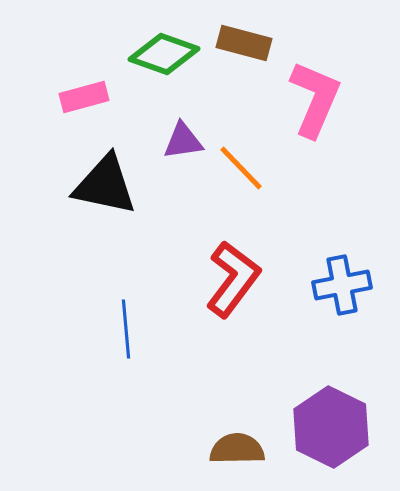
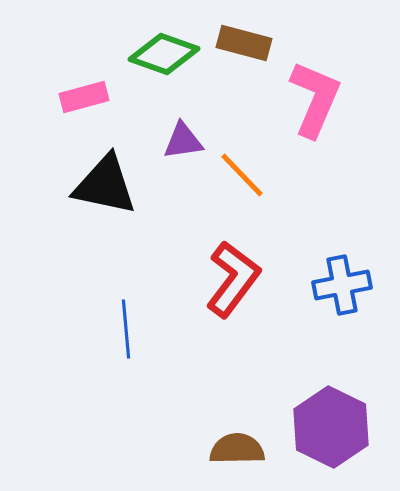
orange line: moved 1 px right, 7 px down
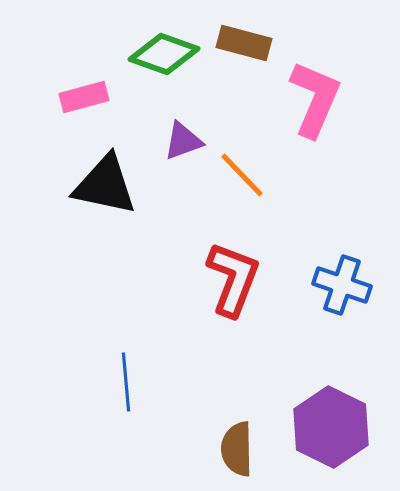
purple triangle: rotated 12 degrees counterclockwise
red L-shape: rotated 16 degrees counterclockwise
blue cross: rotated 30 degrees clockwise
blue line: moved 53 px down
brown semicircle: rotated 90 degrees counterclockwise
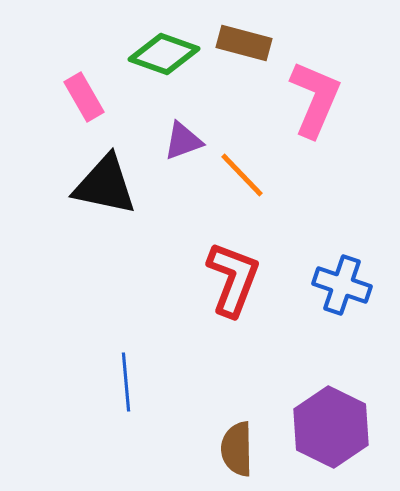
pink rectangle: rotated 75 degrees clockwise
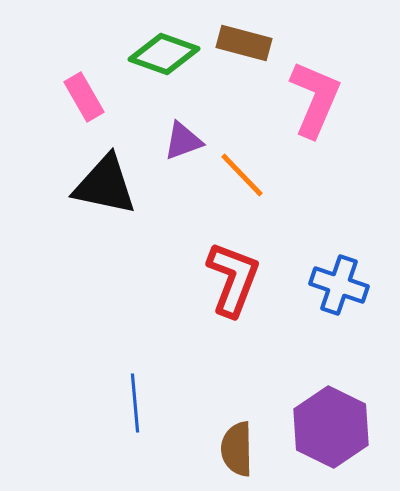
blue cross: moved 3 px left
blue line: moved 9 px right, 21 px down
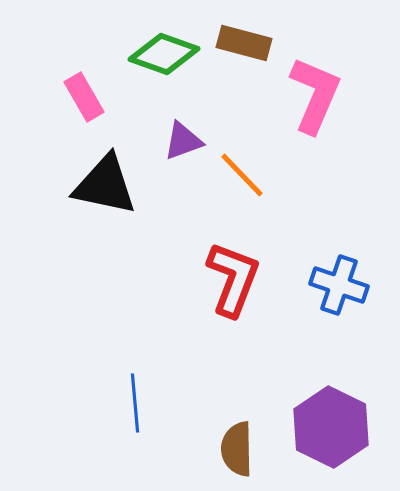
pink L-shape: moved 4 px up
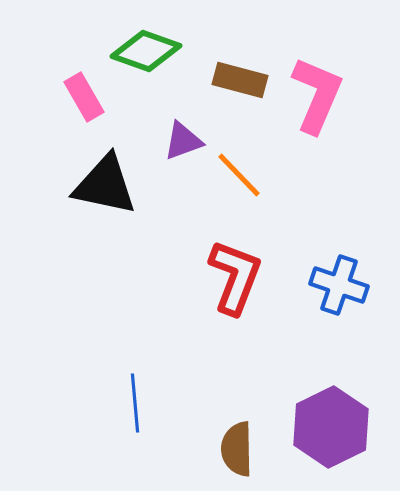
brown rectangle: moved 4 px left, 37 px down
green diamond: moved 18 px left, 3 px up
pink L-shape: moved 2 px right
orange line: moved 3 px left
red L-shape: moved 2 px right, 2 px up
purple hexagon: rotated 8 degrees clockwise
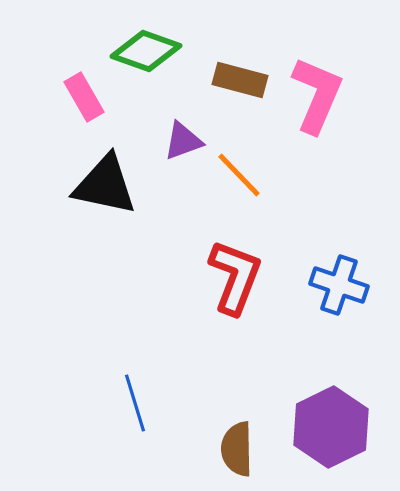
blue line: rotated 12 degrees counterclockwise
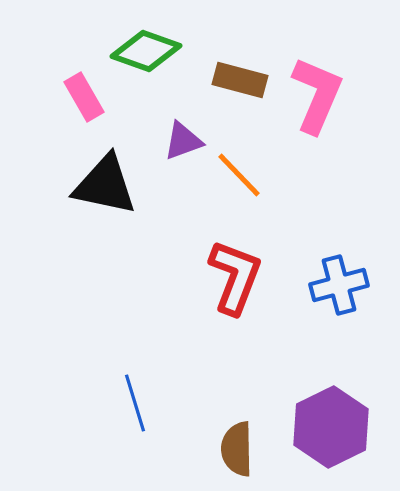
blue cross: rotated 34 degrees counterclockwise
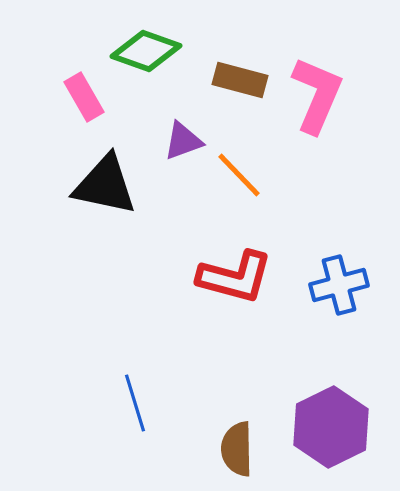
red L-shape: rotated 84 degrees clockwise
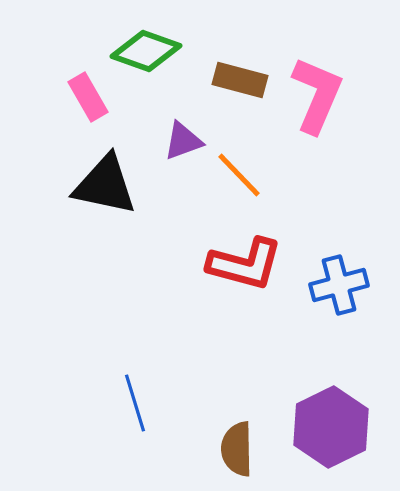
pink rectangle: moved 4 px right
red L-shape: moved 10 px right, 13 px up
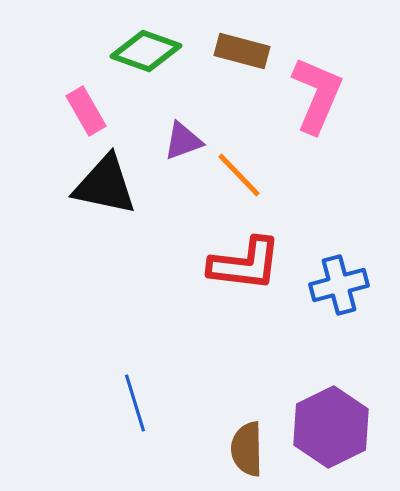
brown rectangle: moved 2 px right, 29 px up
pink rectangle: moved 2 px left, 14 px down
red L-shape: rotated 8 degrees counterclockwise
brown semicircle: moved 10 px right
